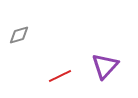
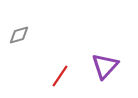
red line: rotated 30 degrees counterclockwise
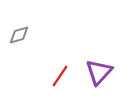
purple triangle: moved 6 px left, 6 px down
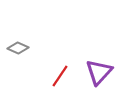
gray diamond: moved 1 px left, 13 px down; rotated 40 degrees clockwise
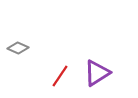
purple triangle: moved 2 px left, 1 px down; rotated 16 degrees clockwise
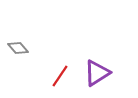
gray diamond: rotated 25 degrees clockwise
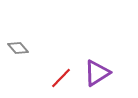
red line: moved 1 px right, 2 px down; rotated 10 degrees clockwise
